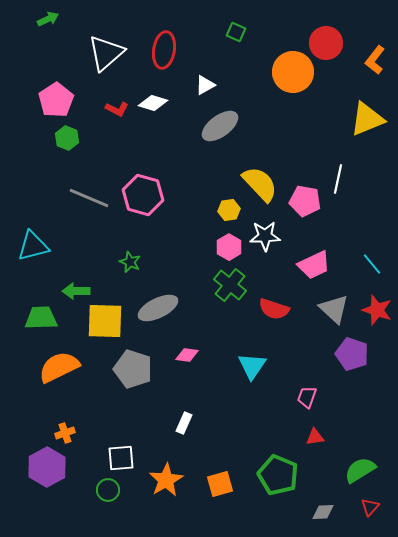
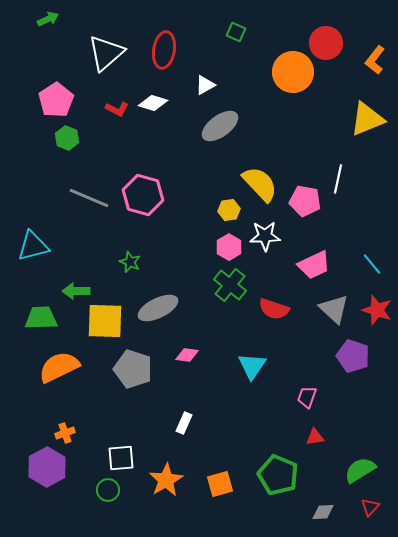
purple pentagon at (352, 354): moved 1 px right, 2 px down
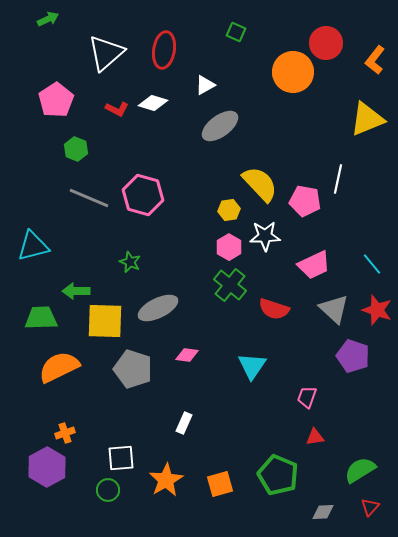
green hexagon at (67, 138): moved 9 px right, 11 px down
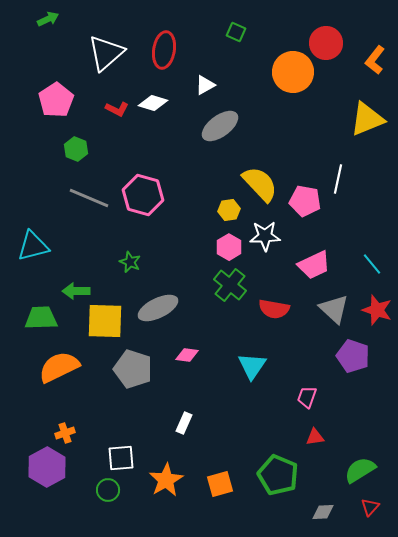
red semicircle at (274, 309): rotated 8 degrees counterclockwise
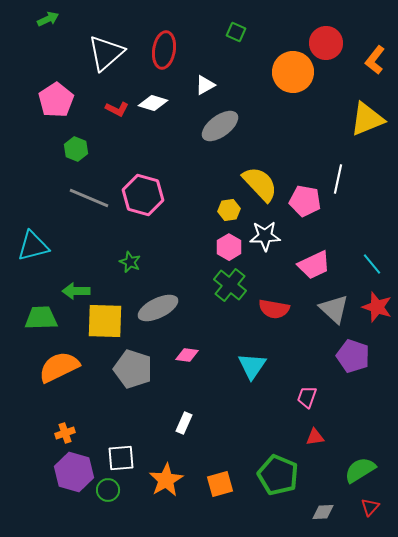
red star at (377, 310): moved 3 px up
purple hexagon at (47, 467): moved 27 px right, 5 px down; rotated 15 degrees counterclockwise
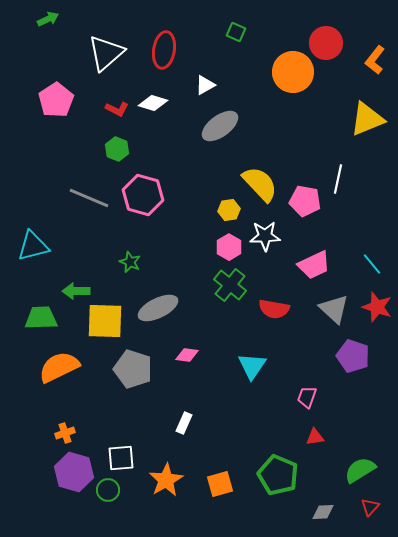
green hexagon at (76, 149): moved 41 px right
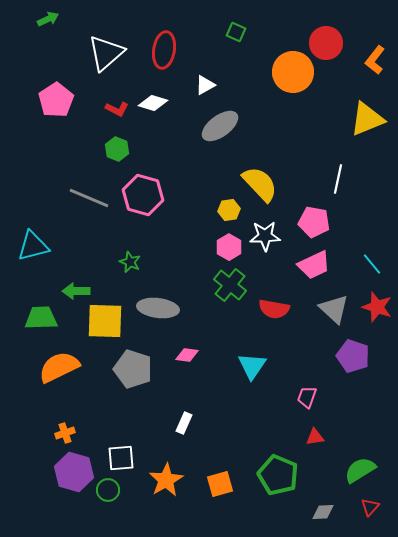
pink pentagon at (305, 201): moved 9 px right, 21 px down
gray ellipse at (158, 308): rotated 33 degrees clockwise
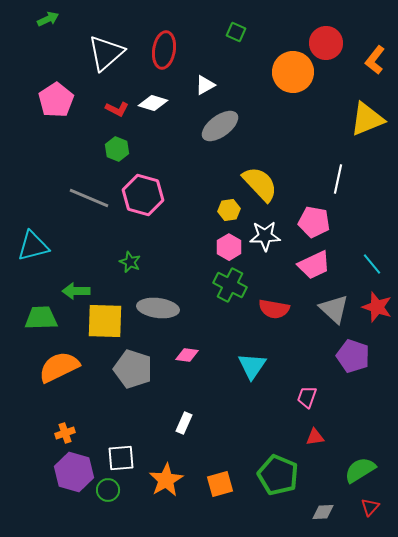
green cross at (230, 285): rotated 12 degrees counterclockwise
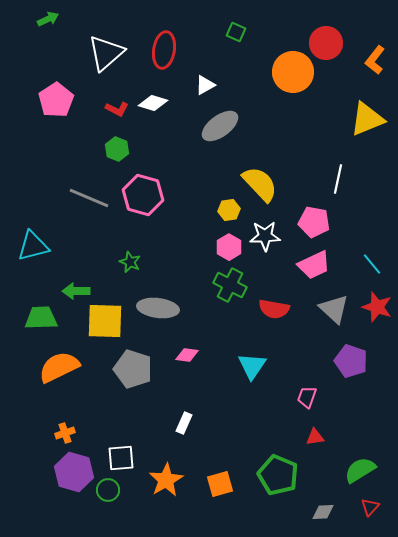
purple pentagon at (353, 356): moved 2 px left, 5 px down
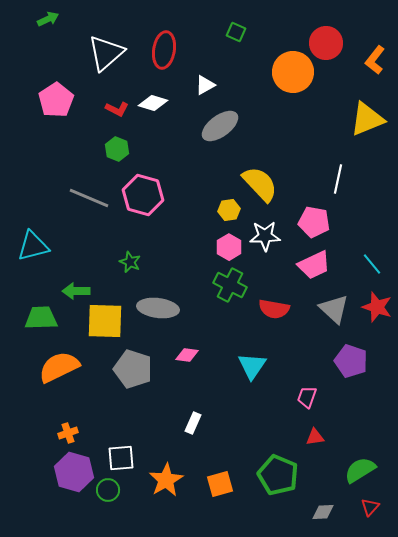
white rectangle at (184, 423): moved 9 px right
orange cross at (65, 433): moved 3 px right
